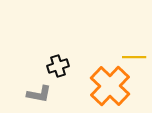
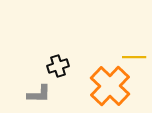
gray L-shape: rotated 10 degrees counterclockwise
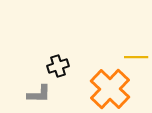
yellow line: moved 2 px right
orange cross: moved 3 px down
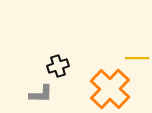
yellow line: moved 1 px right, 1 px down
gray L-shape: moved 2 px right
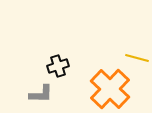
yellow line: rotated 15 degrees clockwise
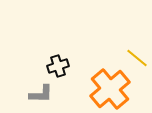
yellow line: rotated 25 degrees clockwise
orange cross: rotated 6 degrees clockwise
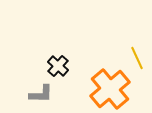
yellow line: rotated 25 degrees clockwise
black cross: rotated 30 degrees counterclockwise
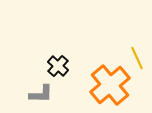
orange cross: moved 4 px up
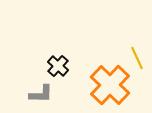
orange cross: rotated 6 degrees counterclockwise
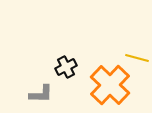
yellow line: rotated 50 degrees counterclockwise
black cross: moved 8 px right, 1 px down; rotated 20 degrees clockwise
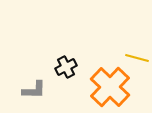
orange cross: moved 2 px down
gray L-shape: moved 7 px left, 4 px up
